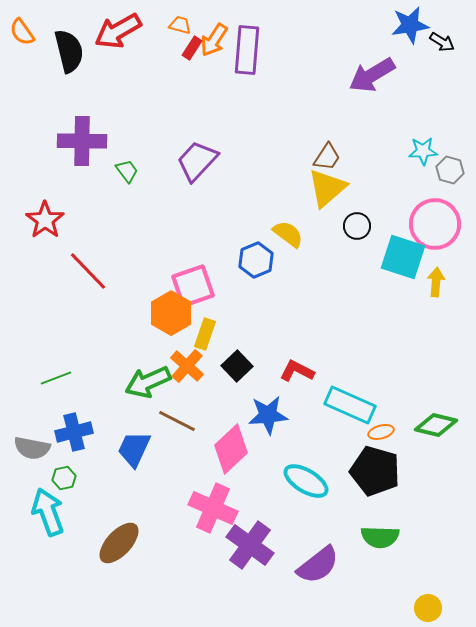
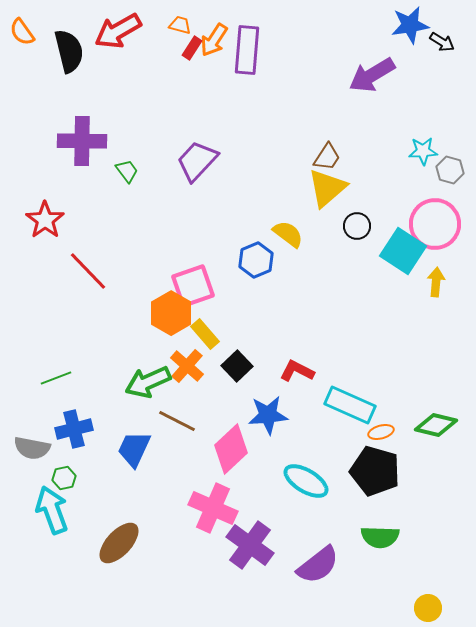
cyan square at (403, 257): moved 6 px up; rotated 15 degrees clockwise
yellow rectangle at (205, 334): rotated 60 degrees counterclockwise
blue cross at (74, 432): moved 3 px up
cyan arrow at (48, 512): moved 4 px right, 2 px up
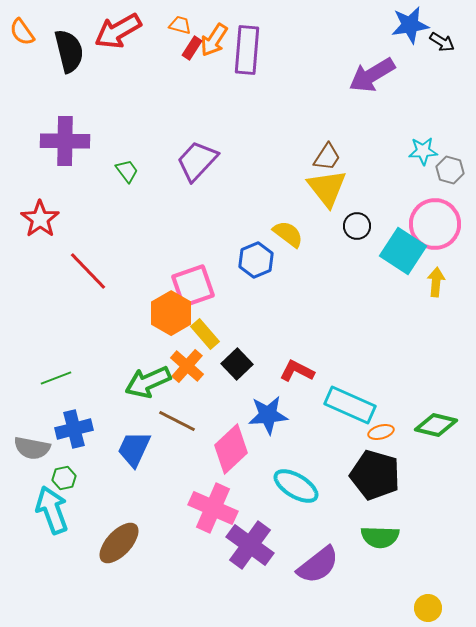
purple cross at (82, 141): moved 17 px left
yellow triangle at (327, 188): rotated 27 degrees counterclockwise
red star at (45, 220): moved 5 px left, 1 px up
black square at (237, 366): moved 2 px up
black pentagon at (375, 471): moved 4 px down
cyan ellipse at (306, 481): moved 10 px left, 5 px down
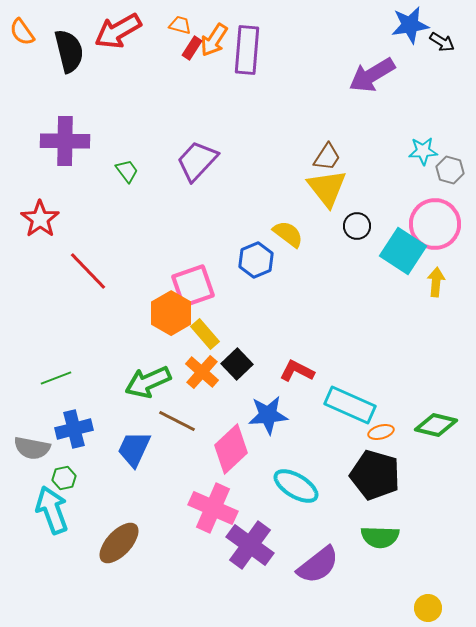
orange cross at (187, 366): moved 15 px right, 6 px down
